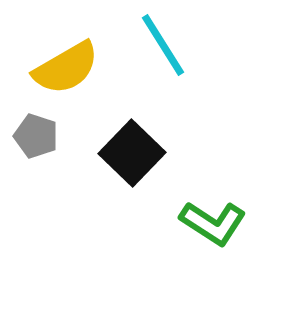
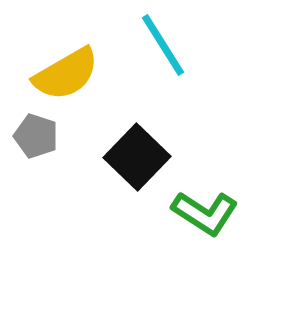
yellow semicircle: moved 6 px down
black square: moved 5 px right, 4 px down
green L-shape: moved 8 px left, 10 px up
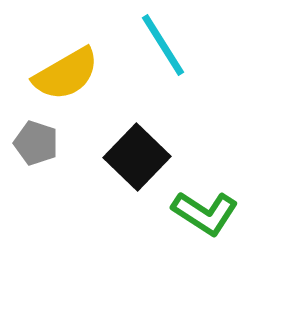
gray pentagon: moved 7 px down
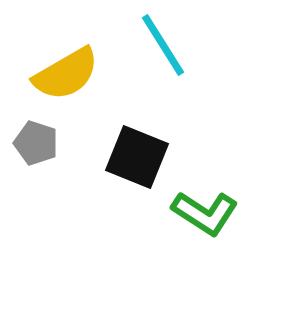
black square: rotated 22 degrees counterclockwise
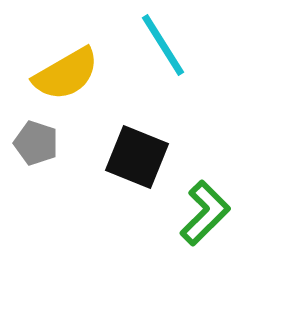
green L-shape: rotated 78 degrees counterclockwise
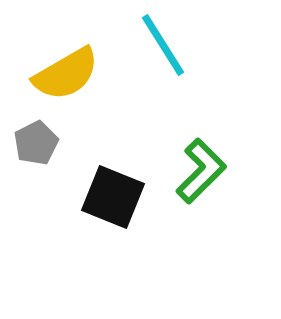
gray pentagon: rotated 27 degrees clockwise
black square: moved 24 px left, 40 px down
green L-shape: moved 4 px left, 42 px up
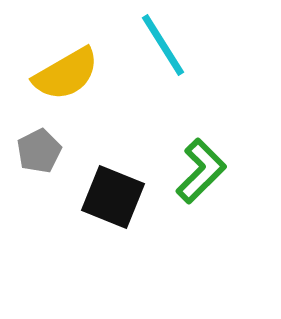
gray pentagon: moved 3 px right, 8 px down
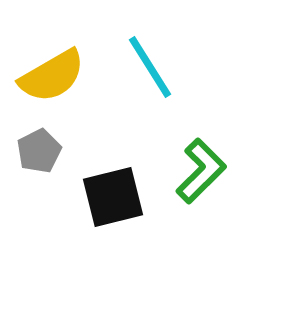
cyan line: moved 13 px left, 22 px down
yellow semicircle: moved 14 px left, 2 px down
black square: rotated 36 degrees counterclockwise
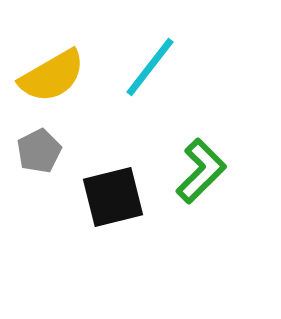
cyan line: rotated 70 degrees clockwise
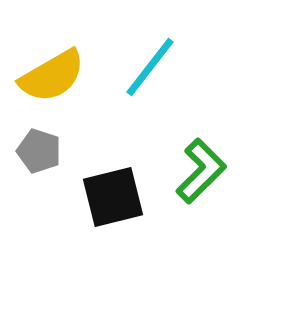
gray pentagon: rotated 27 degrees counterclockwise
